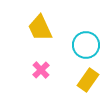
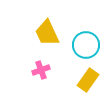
yellow trapezoid: moved 7 px right, 5 px down
pink cross: rotated 24 degrees clockwise
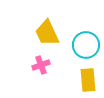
pink cross: moved 5 px up
yellow rectangle: rotated 40 degrees counterclockwise
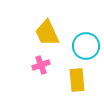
cyan circle: moved 1 px down
yellow rectangle: moved 11 px left
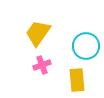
yellow trapezoid: moved 9 px left; rotated 60 degrees clockwise
pink cross: moved 1 px right
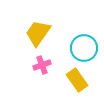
cyan circle: moved 2 px left, 2 px down
yellow rectangle: rotated 30 degrees counterclockwise
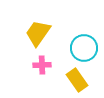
pink cross: rotated 18 degrees clockwise
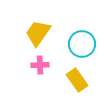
cyan circle: moved 2 px left, 4 px up
pink cross: moved 2 px left
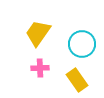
pink cross: moved 3 px down
